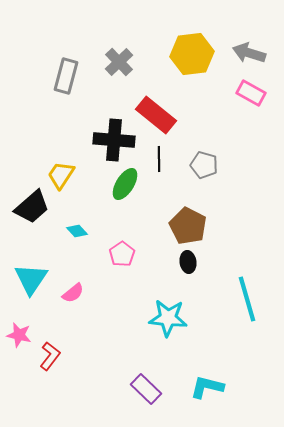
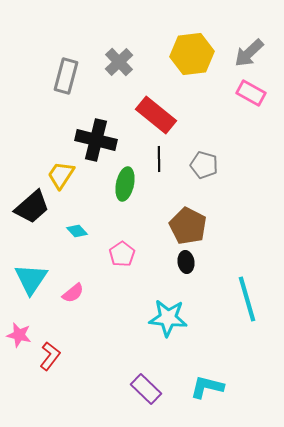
gray arrow: rotated 60 degrees counterclockwise
black cross: moved 18 px left; rotated 9 degrees clockwise
green ellipse: rotated 20 degrees counterclockwise
black ellipse: moved 2 px left
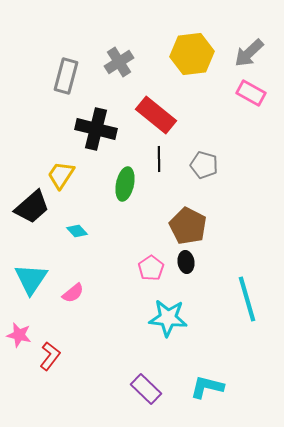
gray cross: rotated 12 degrees clockwise
black cross: moved 11 px up
pink pentagon: moved 29 px right, 14 px down
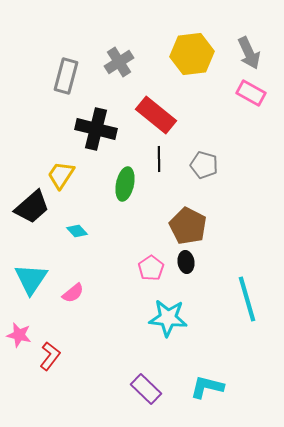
gray arrow: rotated 72 degrees counterclockwise
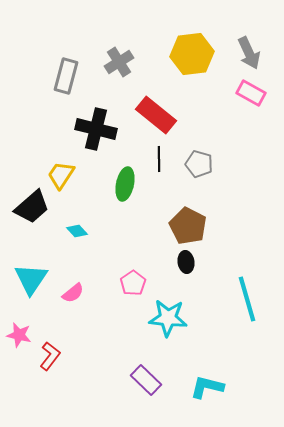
gray pentagon: moved 5 px left, 1 px up
pink pentagon: moved 18 px left, 15 px down
purple rectangle: moved 9 px up
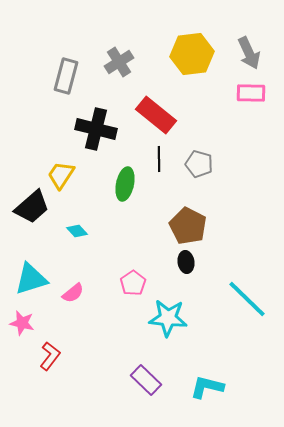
pink rectangle: rotated 28 degrees counterclockwise
cyan triangle: rotated 39 degrees clockwise
cyan line: rotated 30 degrees counterclockwise
pink star: moved 3 px right, 12 px up
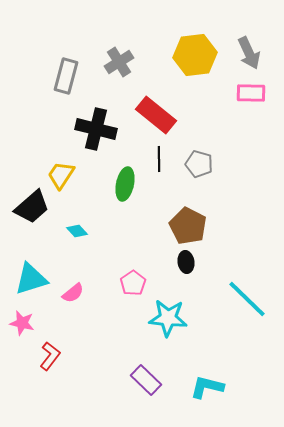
yellow hexagon: moved 3 px right, 1 px down
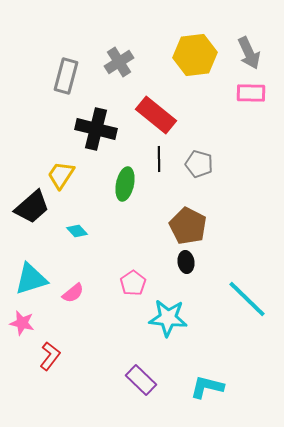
purple rectangle: moved 5 px left
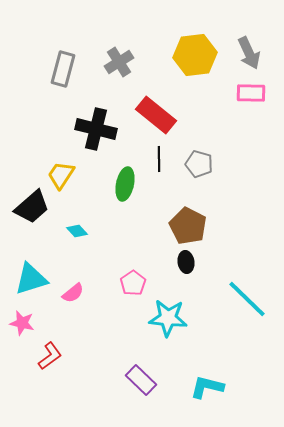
gray rectangle: moved 3 px left, 7 px up
red L-shape: rotated 16 degrees clockwise
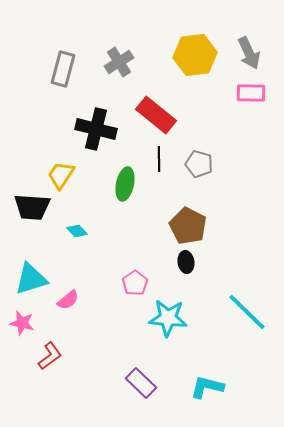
black trapezoid: rotated 45 degrees clockwise
pink pentagon: moved 2 px right
pink semicircle: moved 5 px left, 7 px down
cyan line: moved 13 px down
purple rectangle: moved 3 px down
